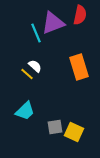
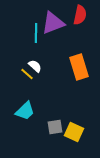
cyan line: rotated 24 degrees clockwise
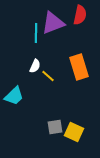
white semicircle: rotated 72 degrees clockwise
yellow line: moved 21 px right, 2 px down
cyan trapezoid: moved 11 px left, 15 px up
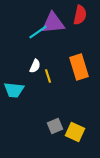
purple triangle: rotated 15 degrees clockwise
cyan line: moved 2 px right, 1 px up; rotated 54 degrees clockwise
yellow line: rotated 32 degrees clockwise
cyan trapezoid: moved 6 px up; rotated 50 degrees clockwise
gray square: moved 1 px up; rotated 14 degrees counterclockwise
yellow square: moved 1 px right
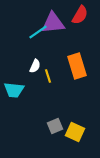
red semicircle: rotated 18 degrees clockwise
orange rectangle: moved 2 px left, 1 px up
